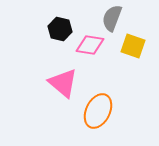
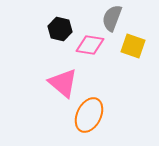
orange ellipse: moved 9 px left, 4 px down
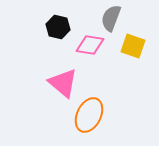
gray semicircle: moved 1 px left
black hexagon: moved 2 px left, 2 px up
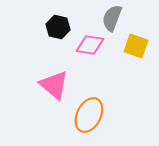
gray semicircle: moved 1 px right
yellow square: moved 3 px right
pink triangle: moved 9 px left, 2 px down
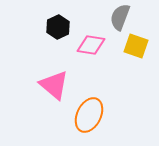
gray semicircle: moved 8 px right, 1 px up
black hexagon: rotated 20 degrees clockwise
pink diamond: moved 1 px right
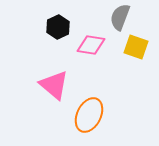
yellow square: moved 1 px down
